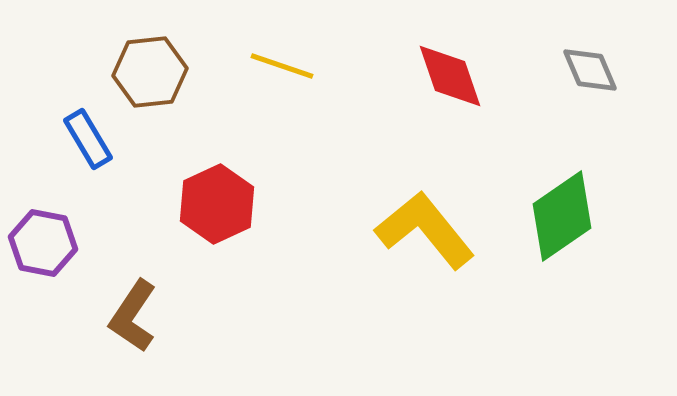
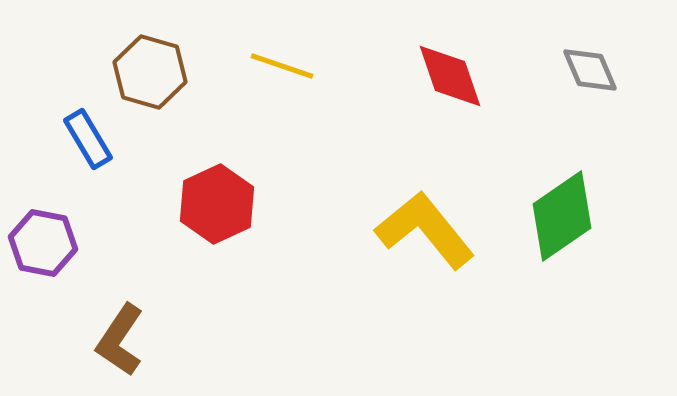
brown hexagon: rotated 22 degrees clockwise
brown L-shape: moved 13 px left, 24 px down
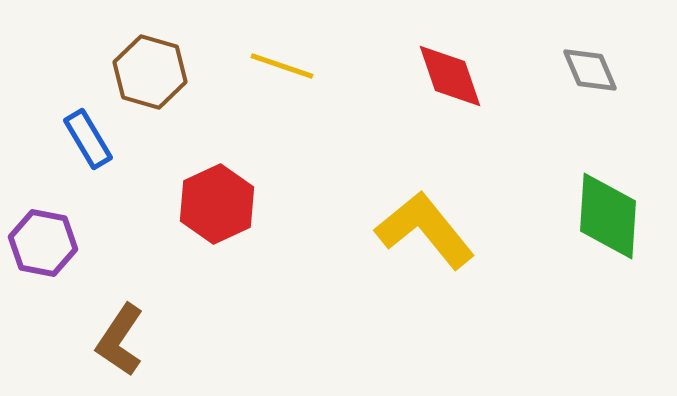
green diamond: moved 46 px right; rotated 52 degrees counterclockwise
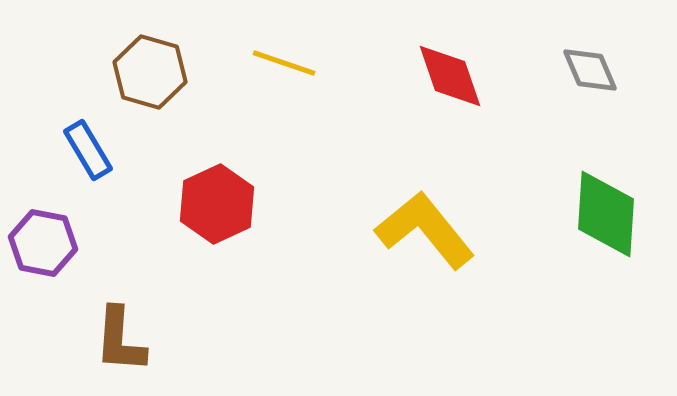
yellow line: moved 2 px right, 3 px up
blue rectangle: moved 11 px down
green diamond: moved 2 px left, 2 px up
brown L-shape: rotated 30 degrees counterclockwise
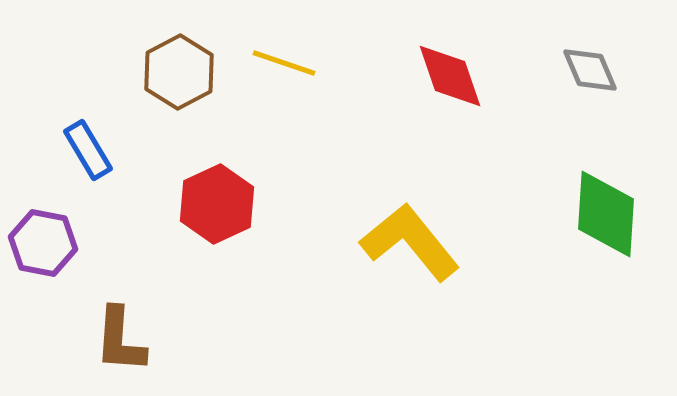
brown hexagon: moved 29 px right; rotated 16 degrees clockwise
yellow L-shape: moved 15 px left, 12 px down
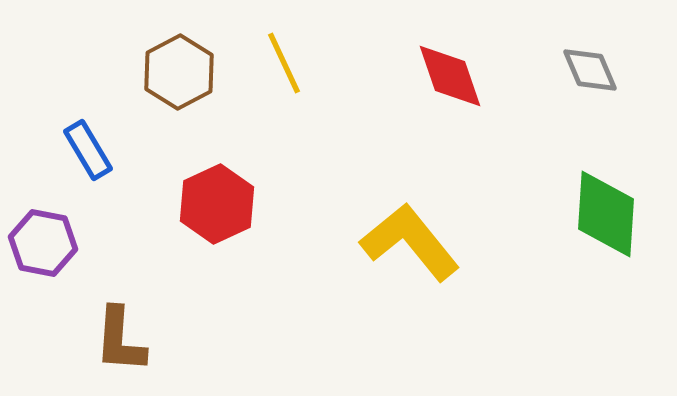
yellow line: rotated 46 degrees clockwise
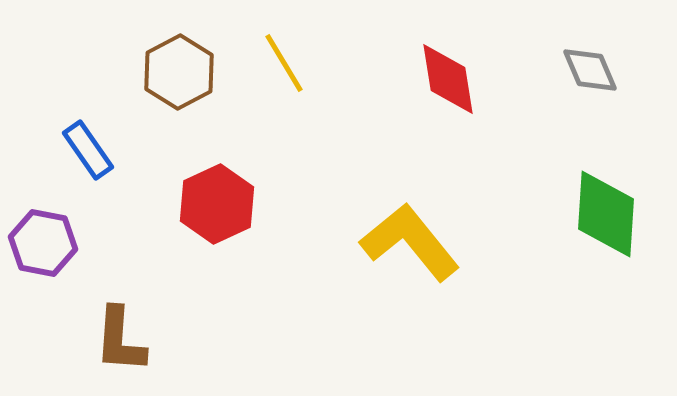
yellow line: rotated 6 degrees counterclockwise
red diamond: moved 2 px left, 3 px down; rotated 10 degrees clockwise
blue rectangle: rotated 4 degrees counterclockwise
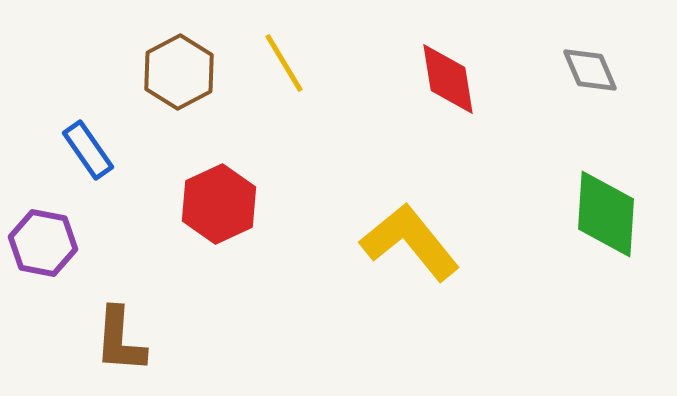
red hexagon: moved 2 px right
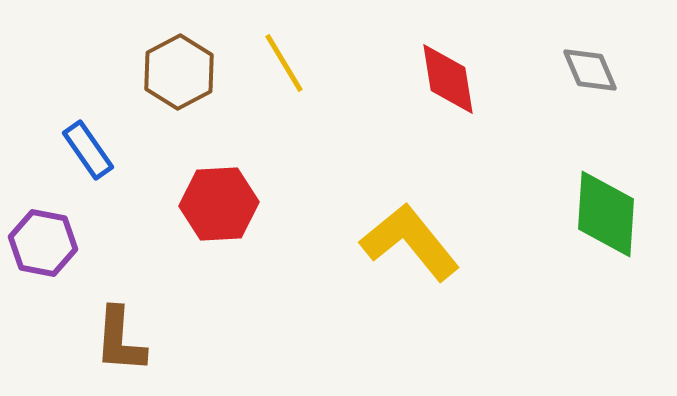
red hexagon: rotated 22 degrees clockwise
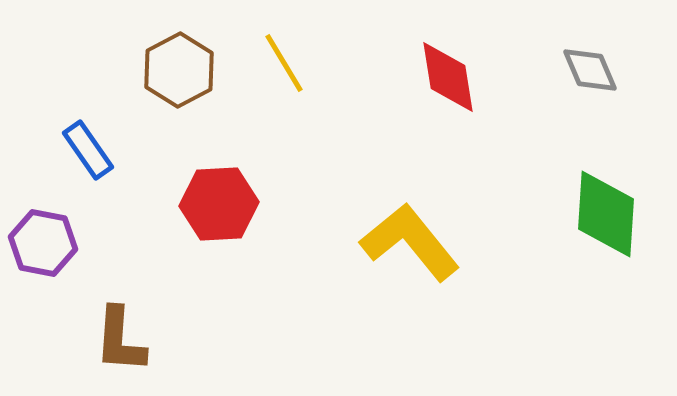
brown hexagon: moved 2 px up
red diamond: moved 2 px up
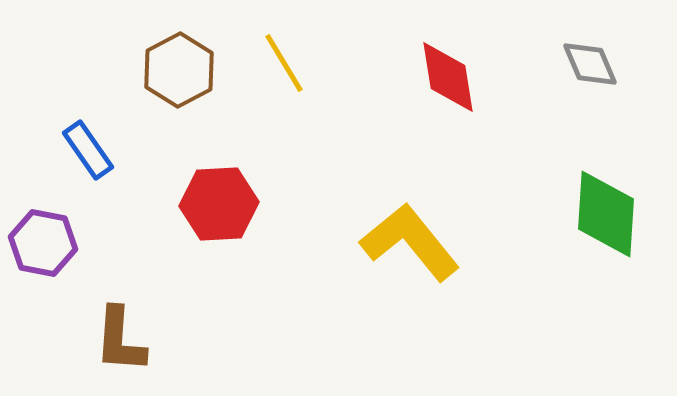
gray diamond: moved 6 px up
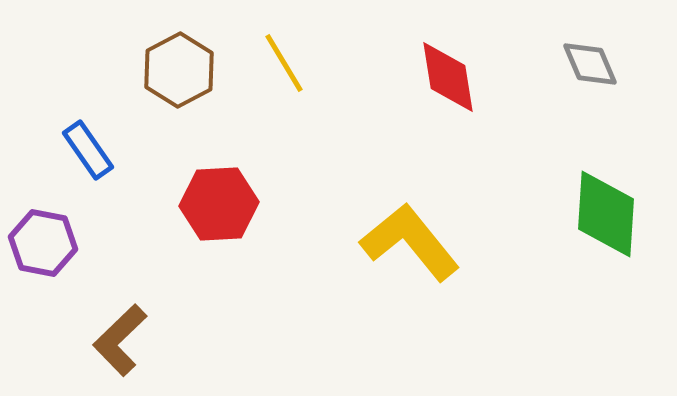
brown L-shape: rotated 42 degrees clockwise
